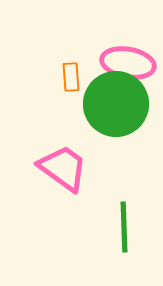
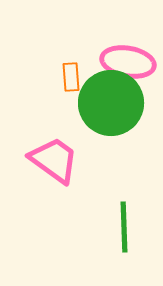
pink ellipse: moved 1 px up
green circle: moved 5 px left, 1 px up
pink trapezoid: moved 9 px left, 8 px up
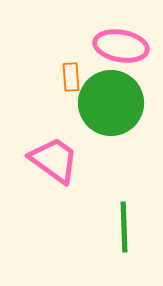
pink ellipse: moved 7 px left, 16 px up
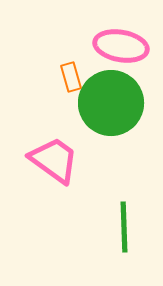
orange rectangle: rotated 12 degrees counterclockwise
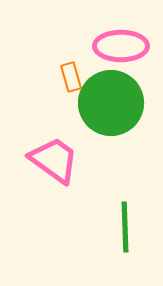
pink ellipse: rotated 10 degrees counterclockwise
green line: moved 1 px right
